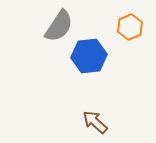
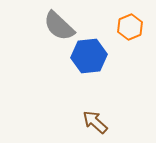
gray semicircle: rotated 100 degrees clockwise
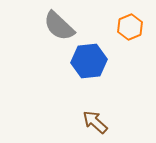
blue hexagon: moved 5 px down
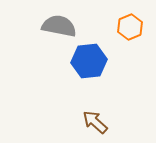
gray semicircle: rotated 148 degrees clockwise
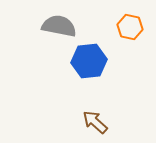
orange hexagon: rotated 25 degrees counterclockwise
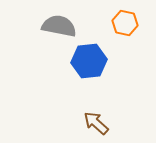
orange hexagon: moved 5 px left, 4 px up
brown arrow: moved 1 px right, 1 px down
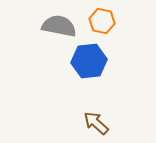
orange hexagon: moved 23 px left, 2 px up
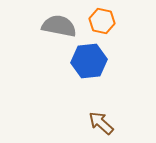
brown arrow: moved 5 px right
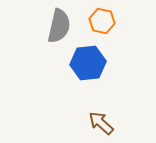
gray semicircle: rotated 92 degrees clockwise
blue hexagon: moved 1 px left, 2 px down
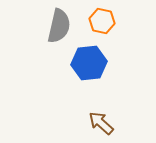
blue hexagon: moved 1 px right
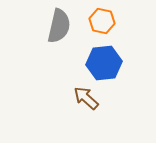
blue hexagon: moved 15 px right
brown arrow: moved 15 px left, 25 px up
